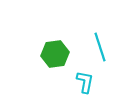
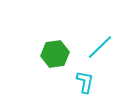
cyan line: rotated 64 degrees clockwise
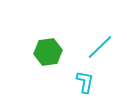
green hexagon: moved 7 px left, 2 px up
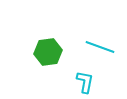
cyan line: rotated 64 degrees clockwise
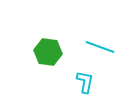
green hexagon: rotated 16 degrees clockwise
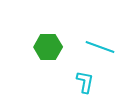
green hexagon: moved 5 px up; rotated 8 degrees counterclockwise
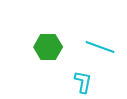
cyan L-shape: moved 2 px left
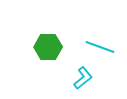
cyan L-shape: moved 4 px up; rotated 40 degrees clockwise
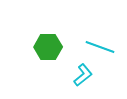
cyan L-shape: moved 3 px up
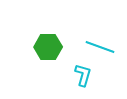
cyan L-shape: rotated 35 degrees counterclockwise
